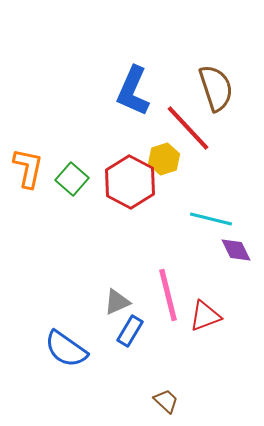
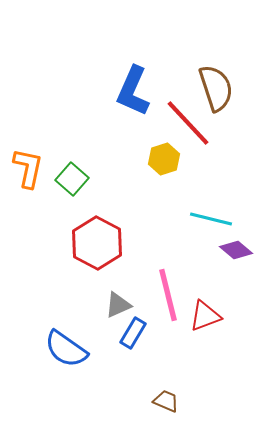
red line: moved 5 px up
red hexagon: moved 33 px left, 61 px down
purple diamond: rotated 24 degrees counterclockwise
gray triangle: moved 1 px right, 3 px down
blue rectangle: moved 3 px right, 2 px down
brown trapezoid: rotated 20 degrees counterclockwise
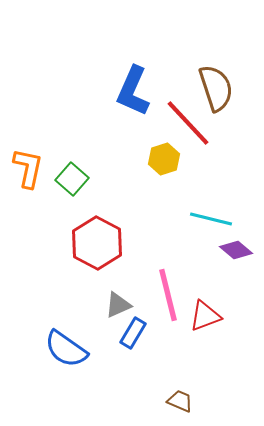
brown trapezoid: moved 14 px right
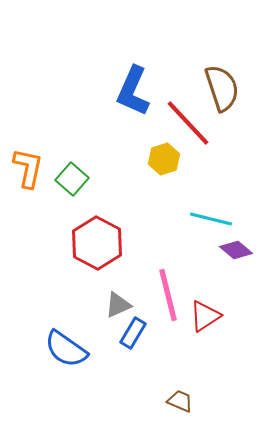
brown semicircle: moved 6 px right
red triangle: rotated 12 degrees counterclockwise
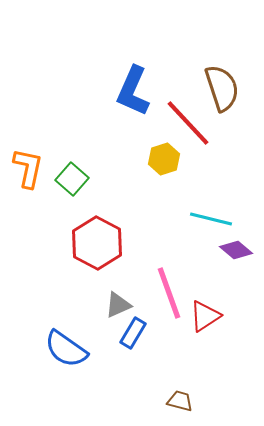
pink line: moved 1 px right, 2 px up; rotated 6 degrees counterclockwise
brown trapezoid: rotated 8 degrees counterclockwise
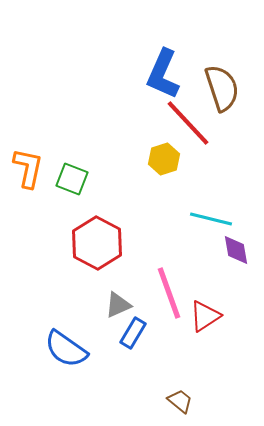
blue L-shape: moved 30 px right, 17 px up
green square: rotated 20 degrees counterclockwise
purple diamond: rotated 40 degrees clockwise
brown trapezoid: rotated 24 degrees clockwise
